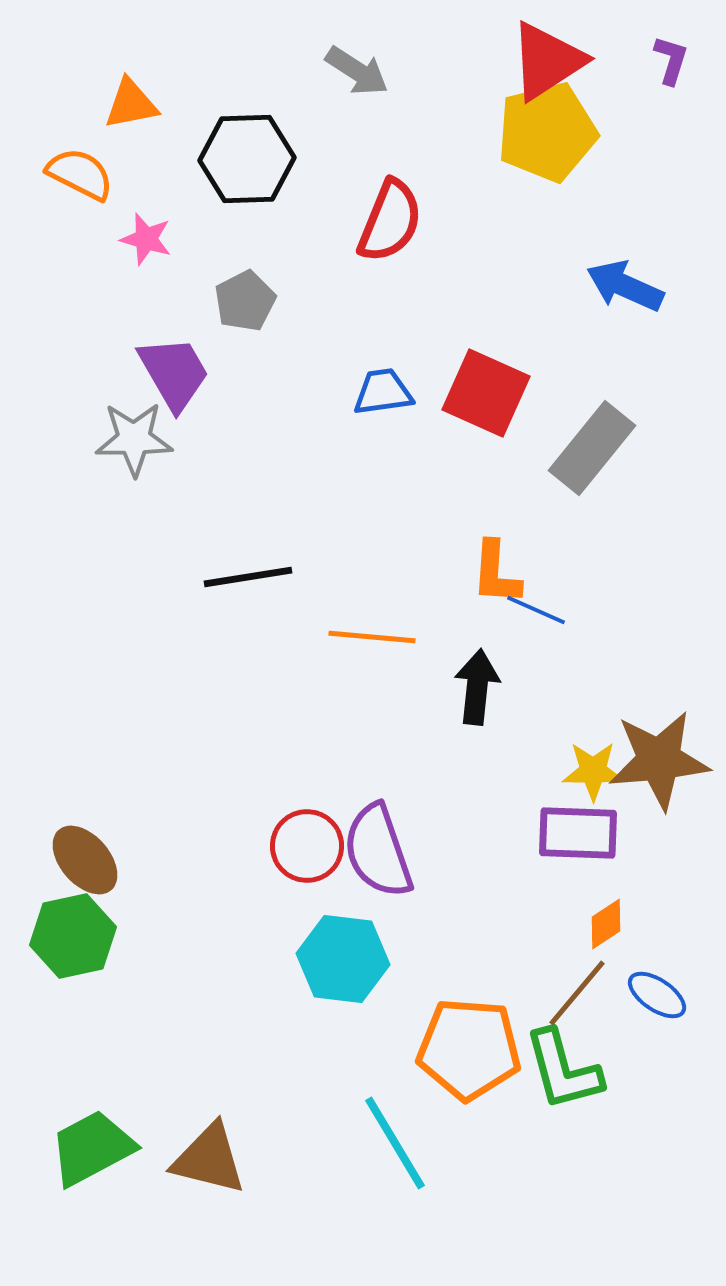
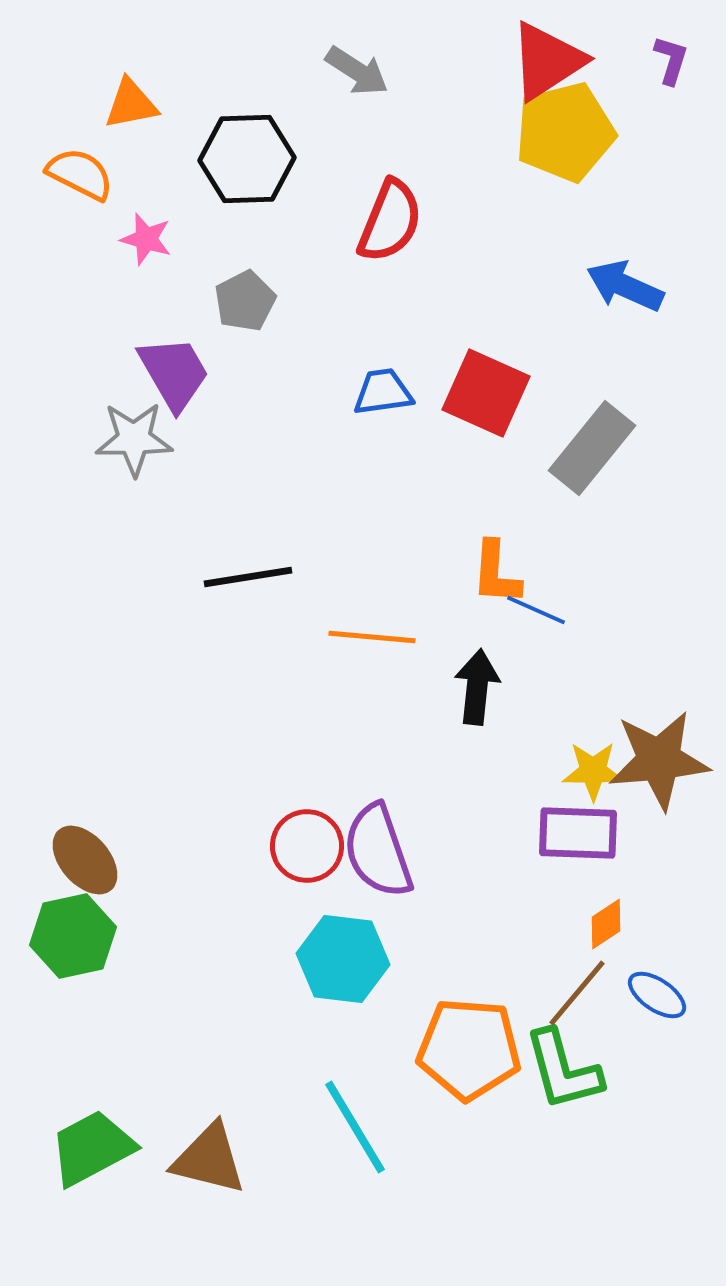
yellow pentagon: moved 18 px right
cyan line: moved 40 px left, 16 px up
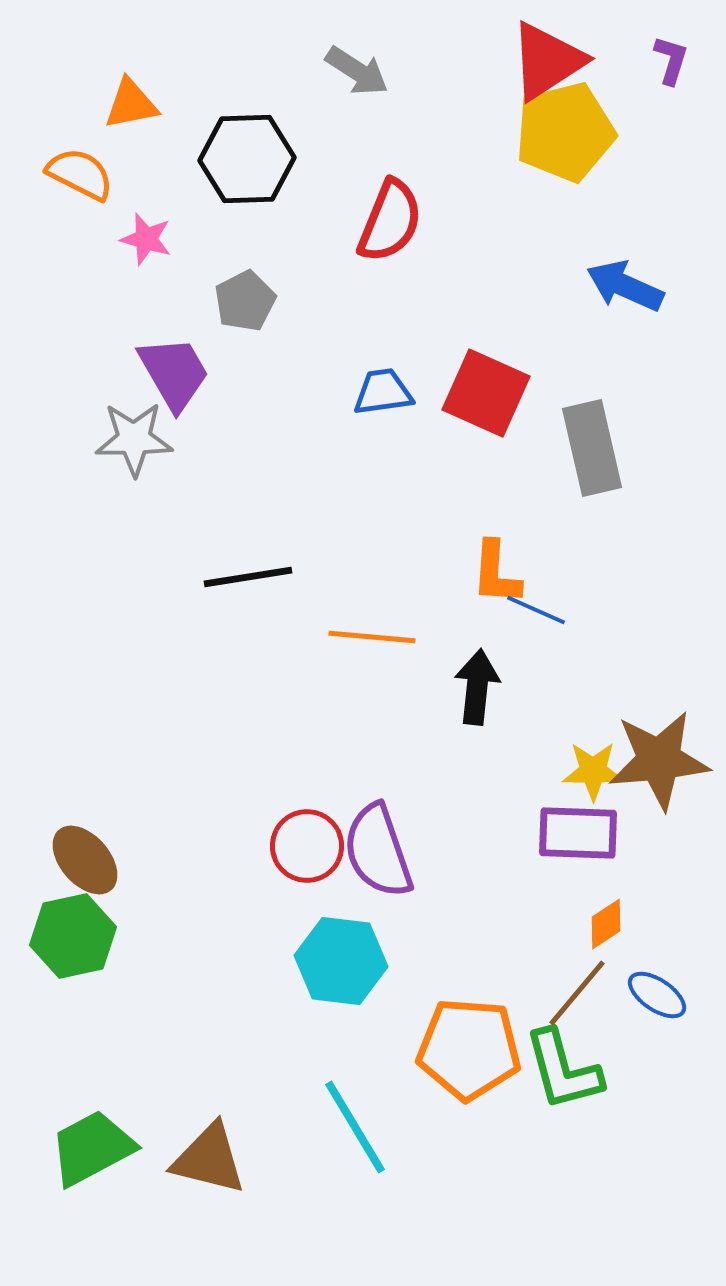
gray rectangle: rotated 52 degrees counterclockwise
cyan hexagon: moved 2 px left, 2 px down
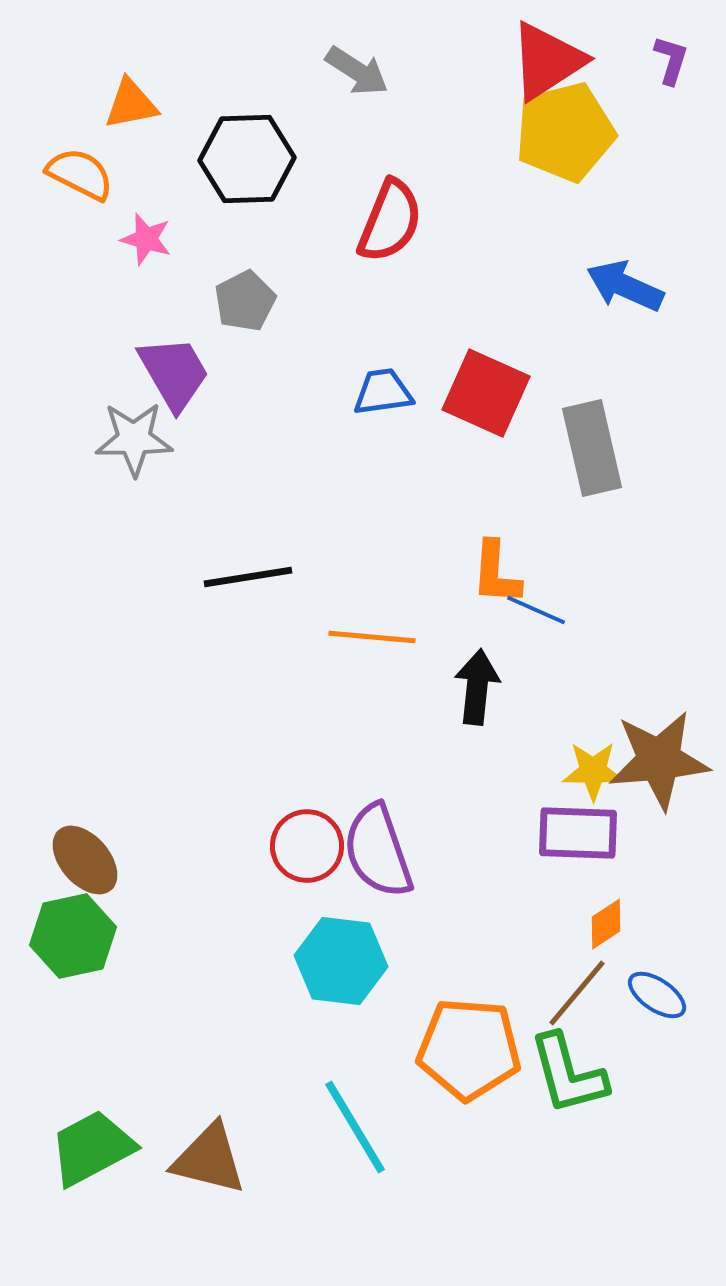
green L-shape: moved 5 px right, 4 px down
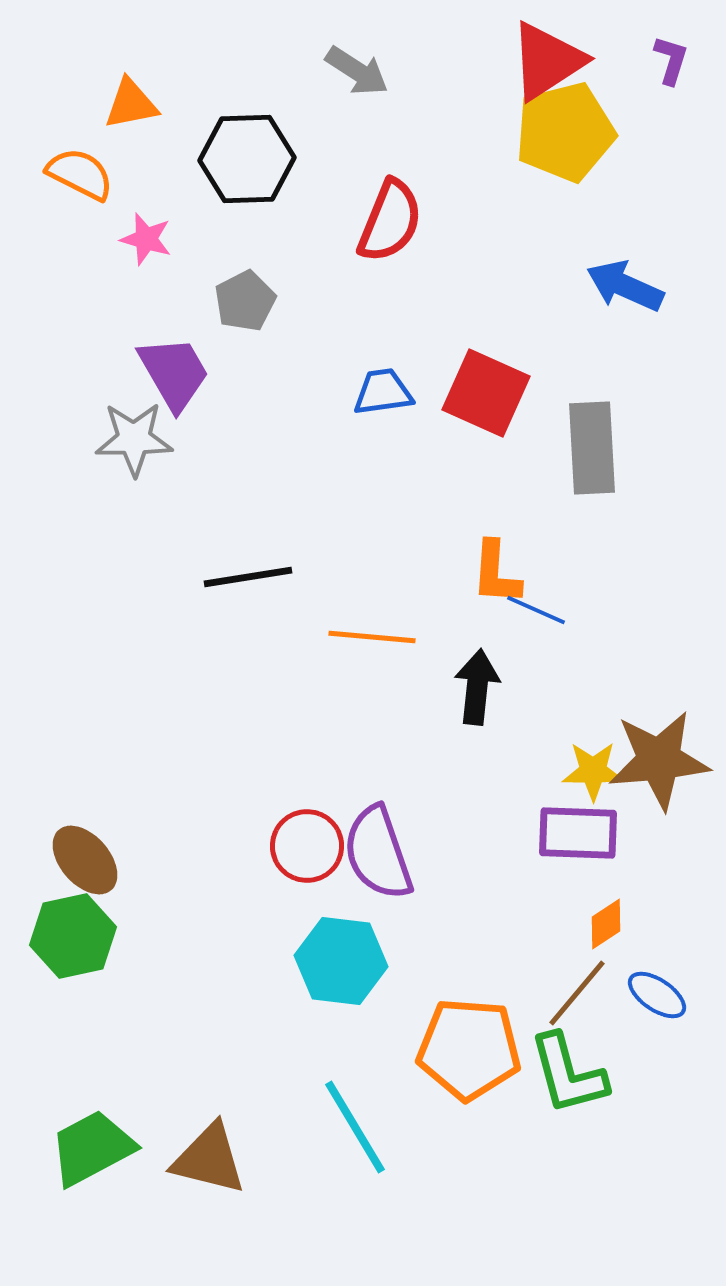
gray rectangle: rotated 10 degrees clockwise
purple semicircle: moved 2 px down
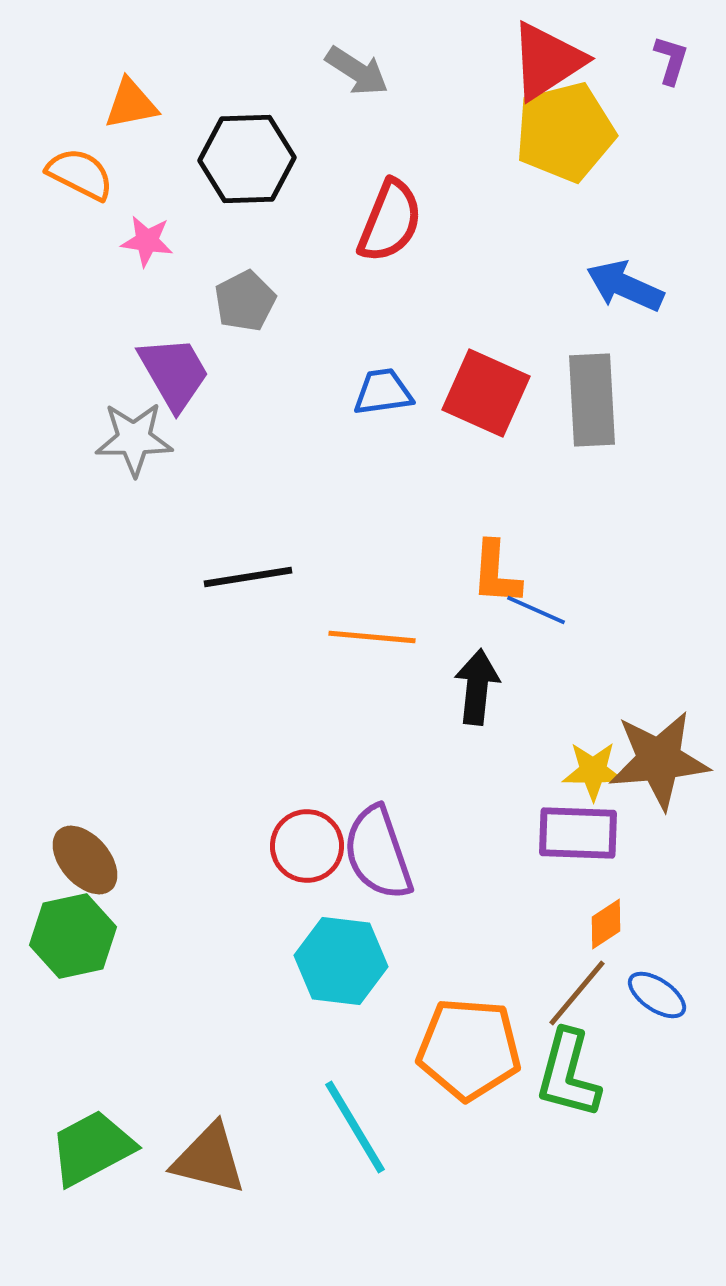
pink star: moved 1 px right, 2 px down; rotated 8 degrees counterclockwise
gray rectangle: moved 48 px up
green L-shape: rotated 30 degrees clockwise
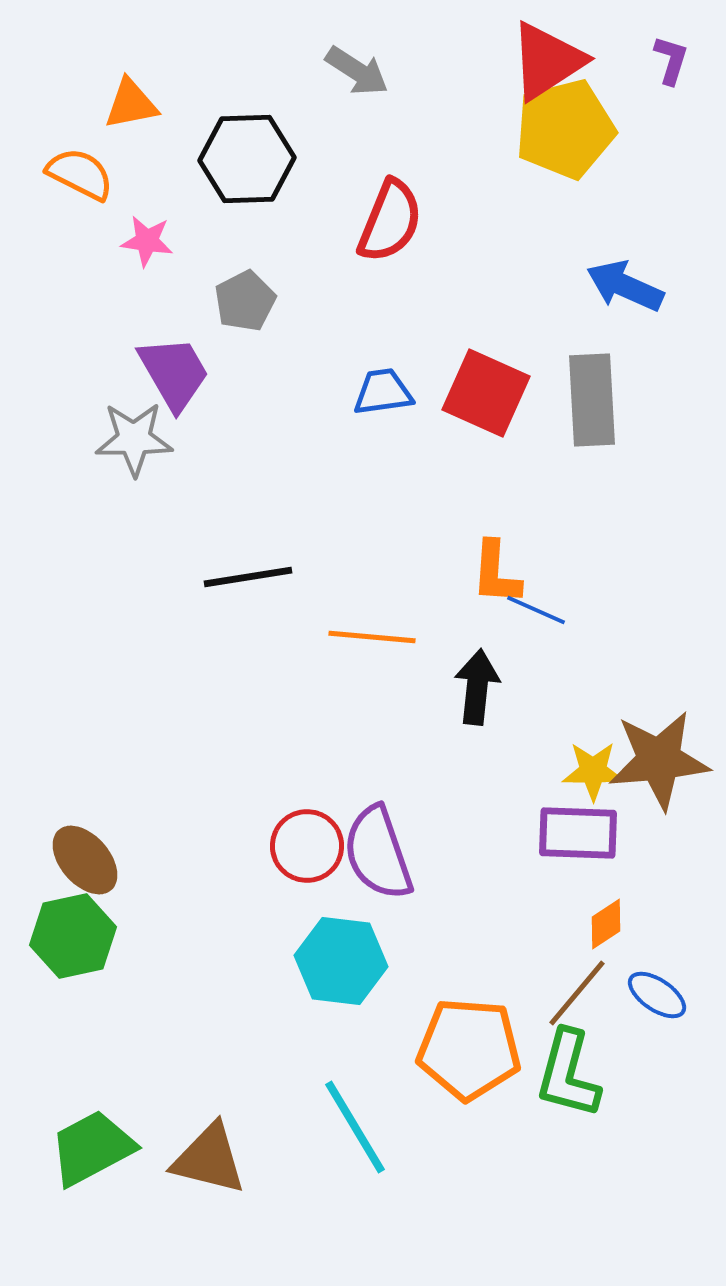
yellow pentagon: moved 3 px up
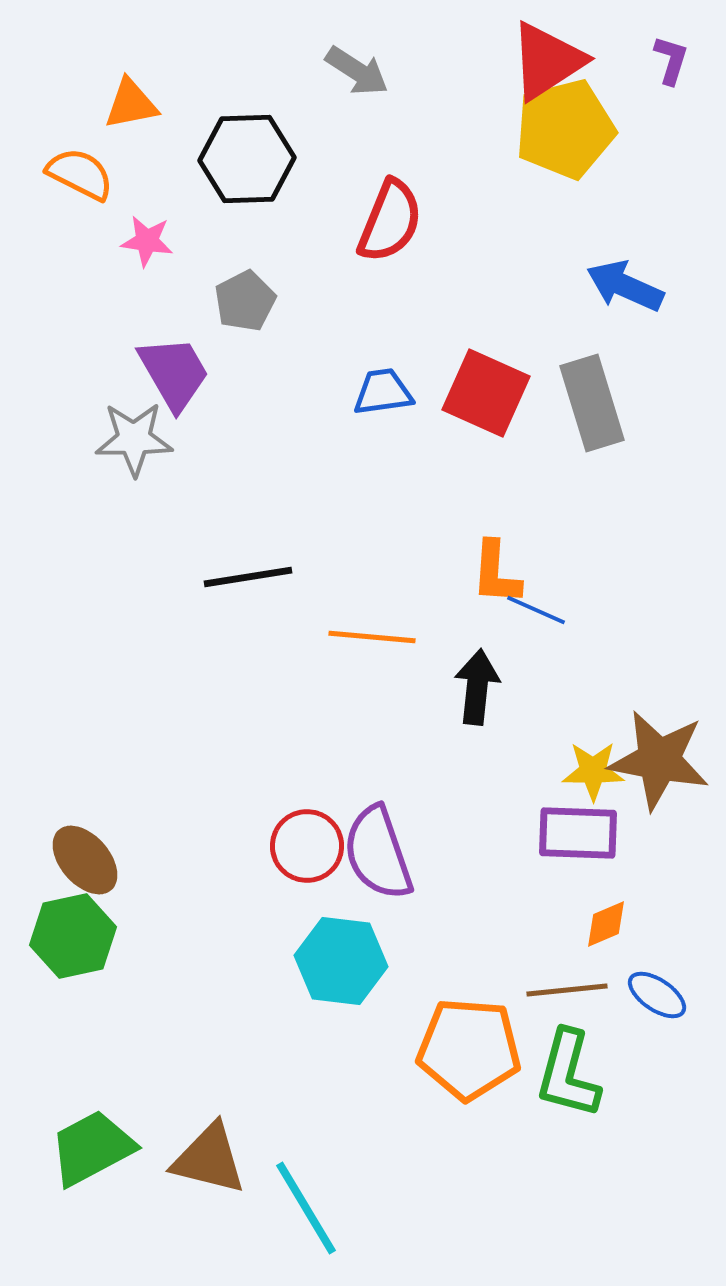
gray rectangle: moved 3 px down; rotated 14 degrees counterclockwise
brown star: rotated 16 degrees clockwise
orange diamond: rotated 10 degrees clockwise
brown line: moved 10 px left, 3 px up; rotated 44 degrees clockwise
cyan line: moved 49 px left, 81 px down
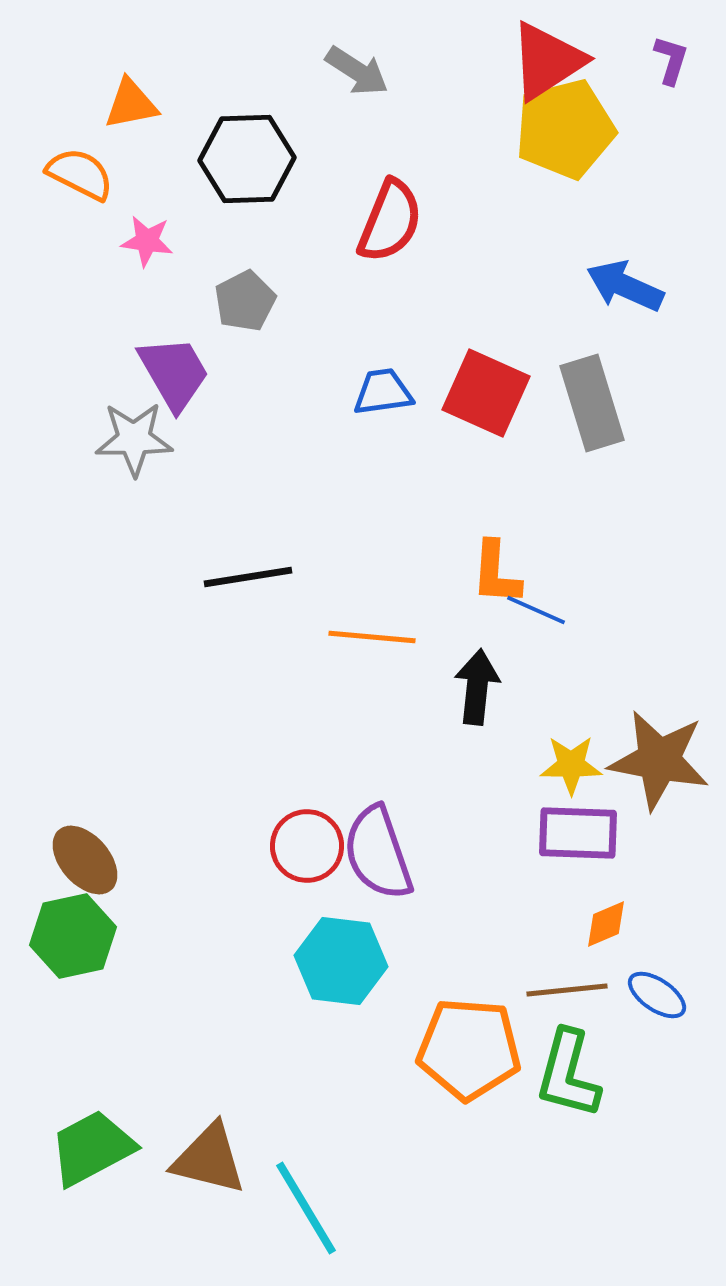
yellow star: moved 22 px left, 6 px up
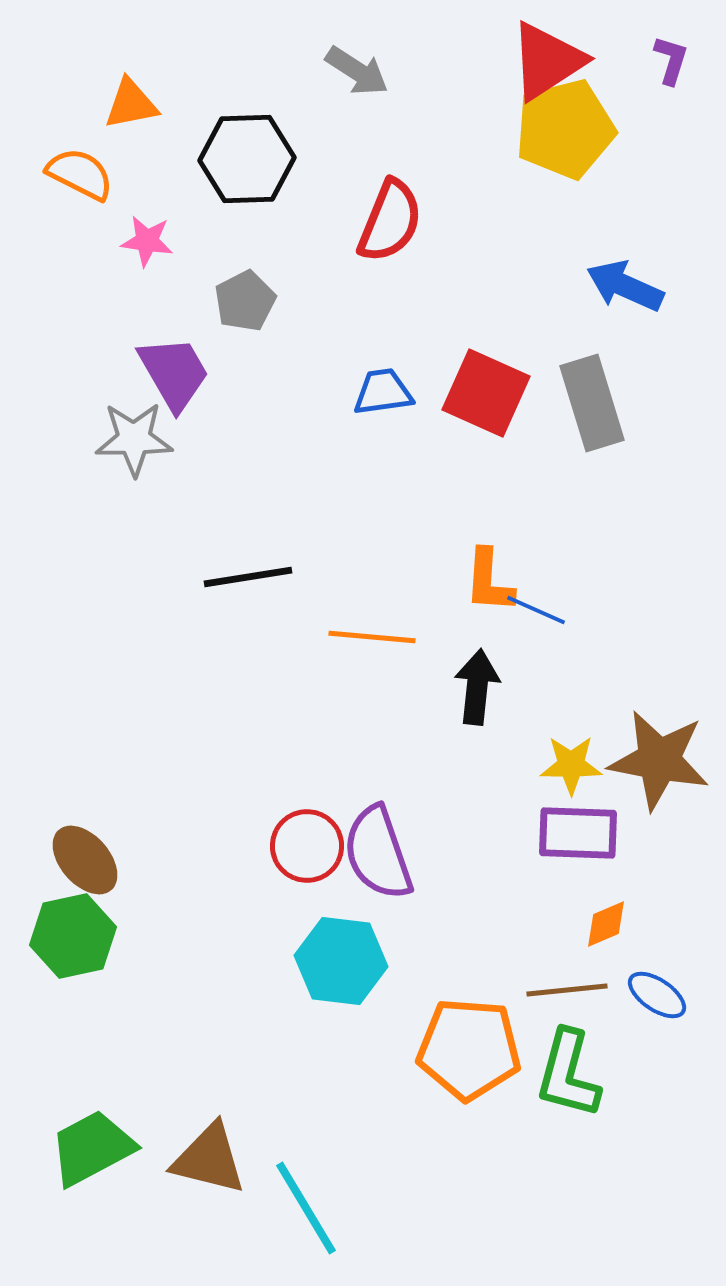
orange L-shape: moved 7 px left, 8 px down
